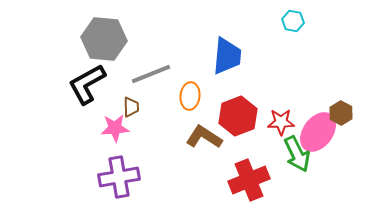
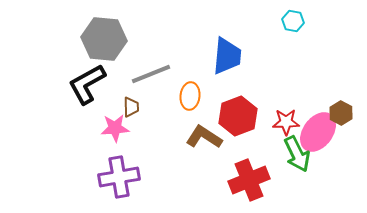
red star: moved 5 px right
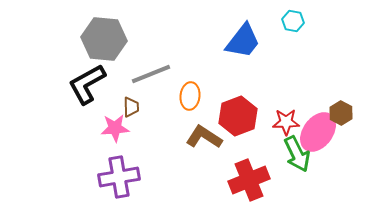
blue trapezoid: moved 16 px right, 15 px up; rotated 33 degrees clockwise
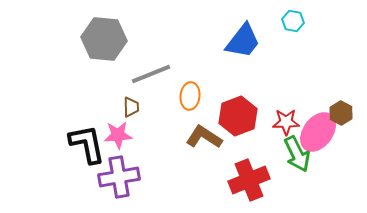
black L-shape: moved 60 px down; rotated 108 degrees clockwise
pink star: moved 3 px right, 7 px down
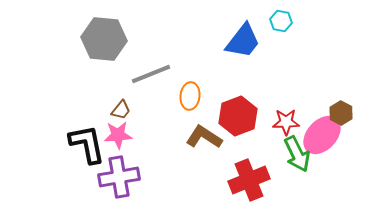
cyan hexagon: moved 12 px left
brown trapezoid: moved 10 px left, 3 px down; rotated 40 degrees clockwise
pink ellipse: moved 4 px right, 3 px down; rotated 6 degrees clockwise
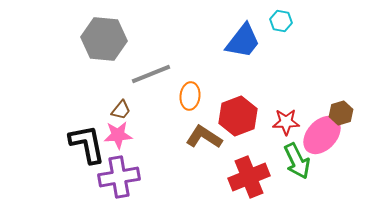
brown hexagon: rotated 15 degrees clockwise
green arrow: moved 7 px down
red cross: moved 3 px up
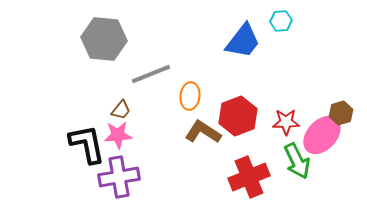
cyan hexagon: rotated 15 degrees counterclockwise
brown L-shape: moved 1 px left, 5 px up
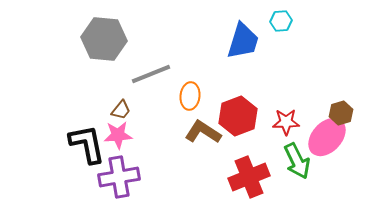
blue trapezoid: rotated 21 degrees counterclockwise
pink ellipse: moved 5 px right, 2 px down
